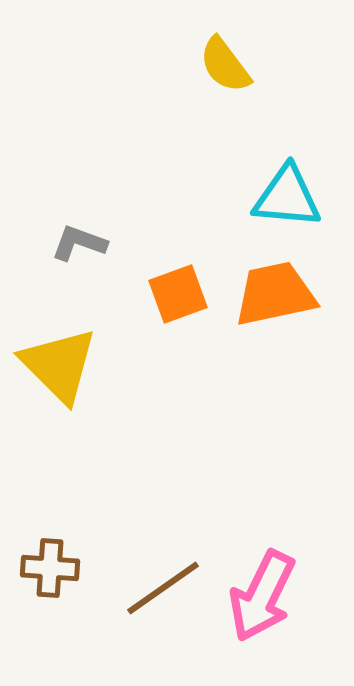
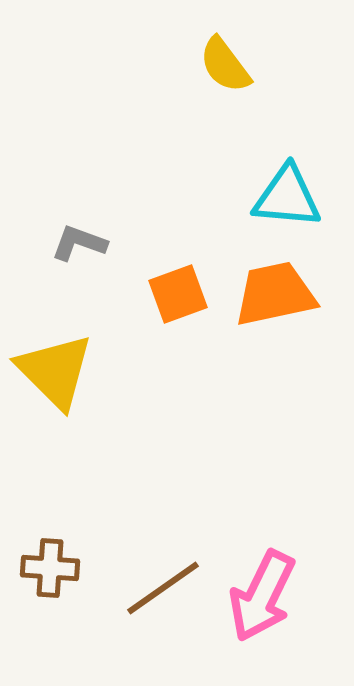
yellow triangle: moved 4 px left, 6 px down
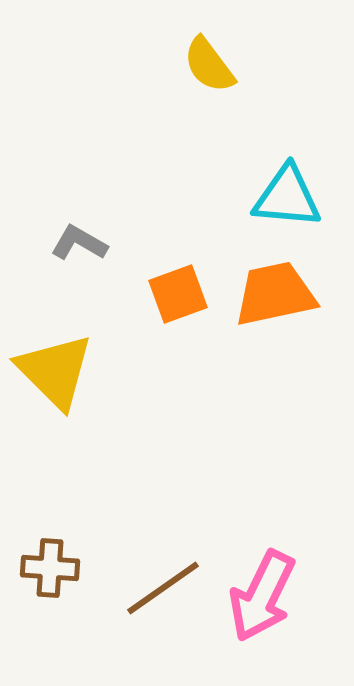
yellow semicircle: moved 16 px left
gray L-shape: rotated 10 degrees clockwise
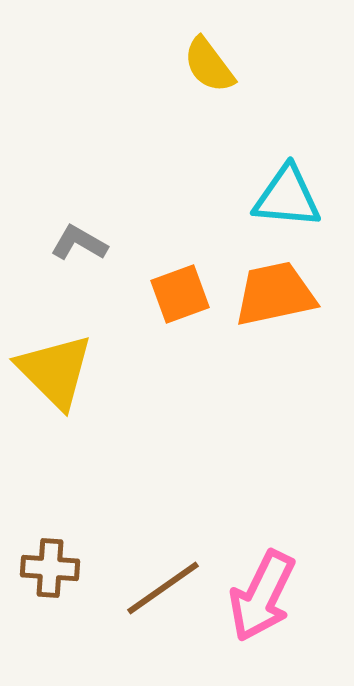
orange square: moved 2 px right
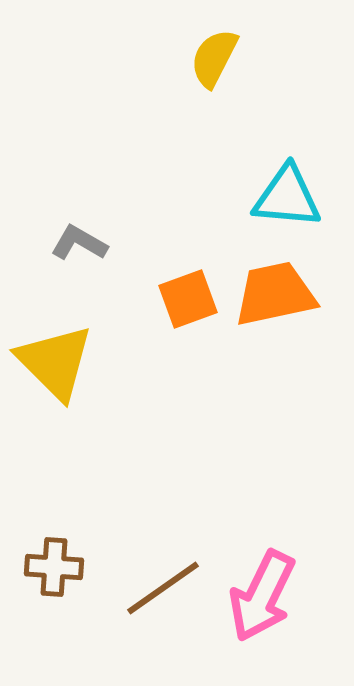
yellow semicircle: moved 5 px right, 7 px up; rotated 64 degrees clockwise
orange square: moved 8 px right, 5 px down
yellow triangle: moved 9 px up
brown cross: moved 4 px right, 1 px up
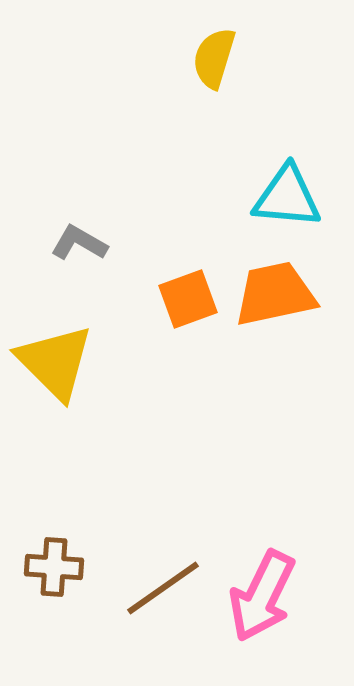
yellow semicircle: rotated 10 degrees counterclockwise
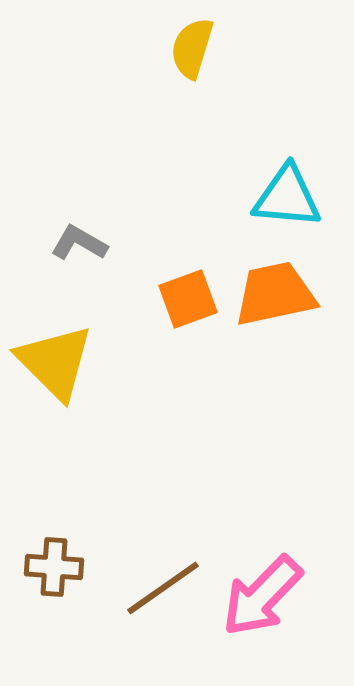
yellow semicircle: moved 22 px left, 10 px up
pink arrow: rotated 18 degrees clockwise
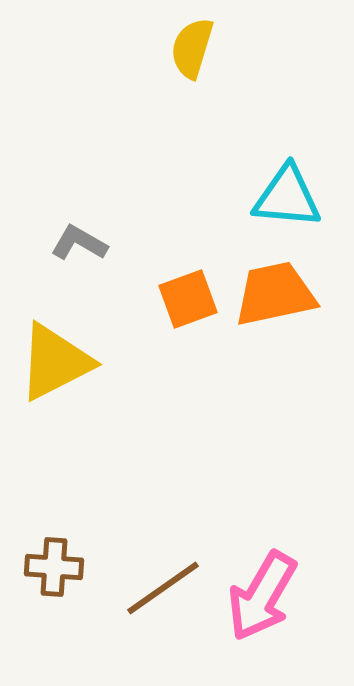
yellow triangle: rotated 48 degrees clockwise
pink arrow: rotated 14 degrees counterclockwise
